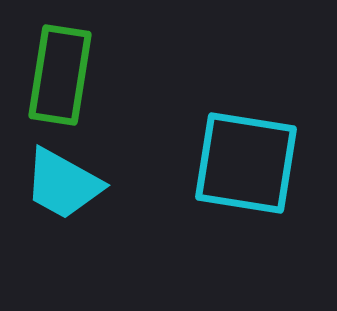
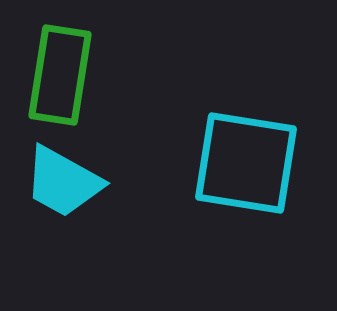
cyan trapezoid: moved 2 px up
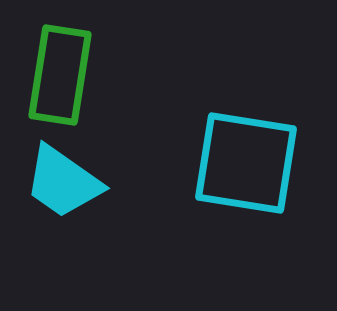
cyan trapezoid: rotated 6 degrees clockwise
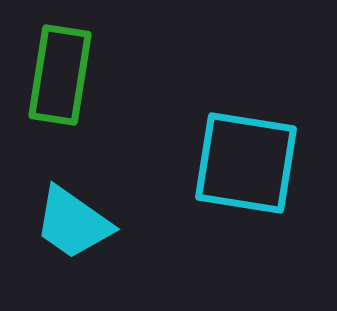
cyan trapezoid: moved 10 px right, 41 px down
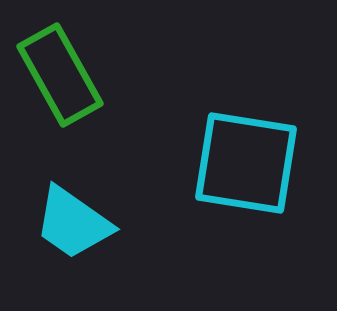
green rectangle: rotated 38 degrees counterclockwise
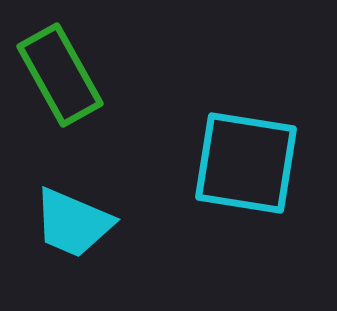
cyan trapezoid: rotated 12 degrees counterclockwise
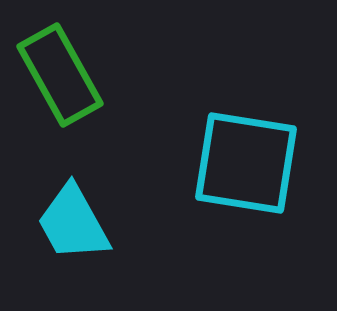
cyan trapezoid: rotated 38 degrees clockwise
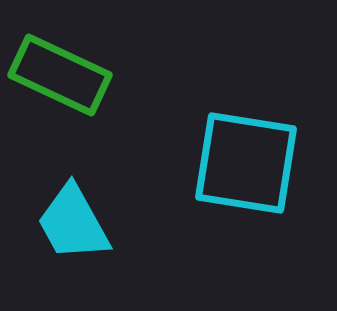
green rectangle: rotated 36 degrees counterclockwise
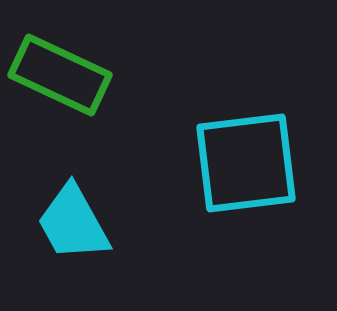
cyan square: rotated 16 degrees counterclockwise
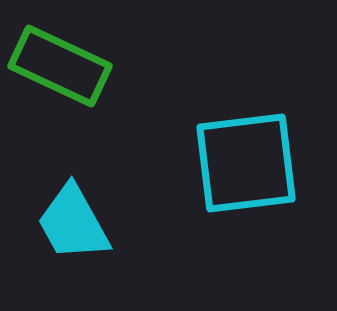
green rectangle: moved 9 px up
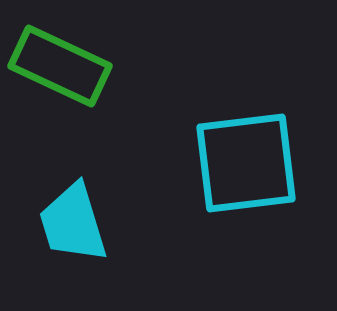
cyan trapezoid: rotated 12 degrees clockwise
